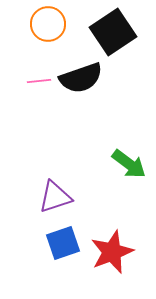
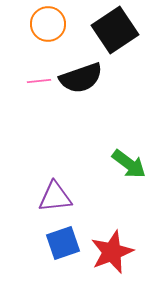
black square: moved 2 px right, 2 px up
purple triangle: rotated 12 degrees clockwise
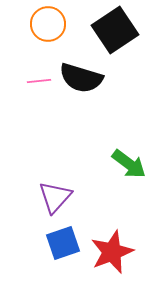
black semicircle: rotated 36 degrees clockwise
purple triangle: rotated 42 degrees counterclockwise
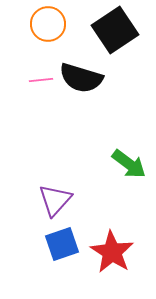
pink line: moved 2 px right, 1 px up
purple triangle: moved 3 px down
blue square: moved 1 px left, 1 px down
red star: rotated 18 degrees counterclockwise
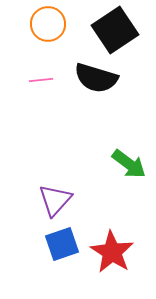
black semicircle: moved 15 px right
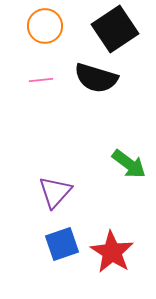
orange circle: moved 3 px left, 2 px down
black square: moved 1 px up
purple triangle: moved 8 px up
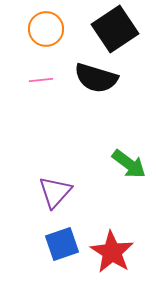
orange circle: moved 1 px right, 3 px down
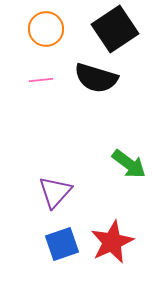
red star: moved 10 px up; rotated 15 degrees clockwise
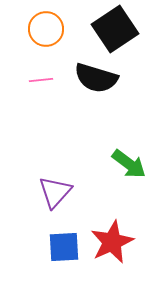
blue square: moved 2 px right, 3 px down; rotated 16 degrees clockwise
